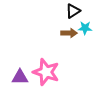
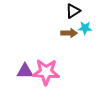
pink star: rotated 16 degrees counterclockwise
purple triangle: moved 5 px right, 6 px up
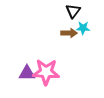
black triangle: rotated 21 degrees counterclockwise
cyan star: moved 2 px left
purple triangle: moved 2 px right, 2 px down
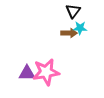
cyan star: moved 3 px left
pink star: rotated 12 degrees counterclockwise
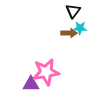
purple triangle: moved 4 px right, 11 px down
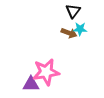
cyan star: moved 1 px down
brown arrow: rotated 21 degrees clockwise
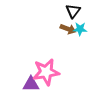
brown arrow: moved 1 px left, 4 px up
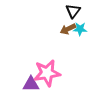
brown arrow: rotated 133 degrees clockwise
pink star: moved 1 px right, 1 px down
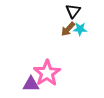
brown arrow: rotated 21 degrees counterclockwise
pink star: rotated 24 degrees counterclockwise
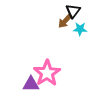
brown arrow: moved 3 px left, 8 px up
